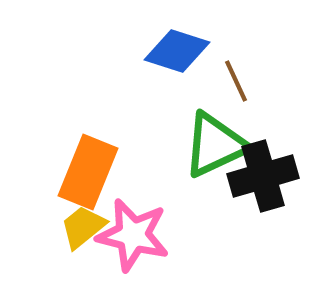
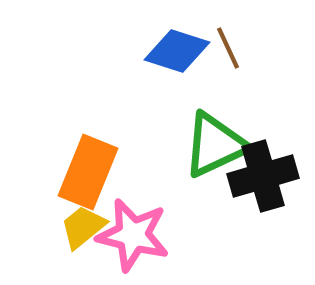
brown line: moved 8 px left, 33 px up
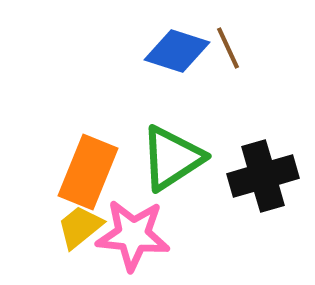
green triangle: moved 43 px left, 13 px down; rotated 8 degrees counterclockwise
yellow trapezoid: moved 3 px left
pink star: rotated 8 degrees counterclockwise
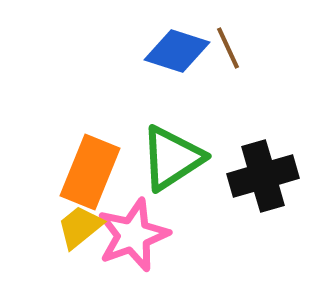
orange rectangle: moved 2 px right
pink star: rotated 26 degrees counterclockwise
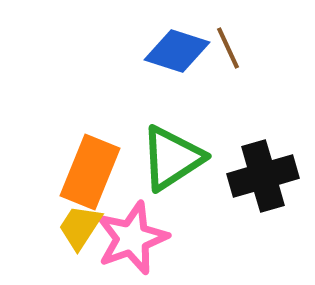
yellow trapezoid: rotated 18 degrees counterclockwise
pink star: moved 1 px left, 3 px down
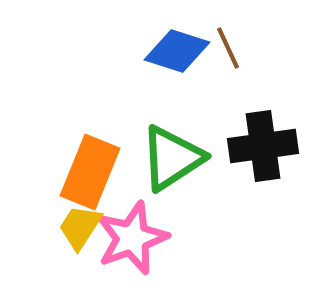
black cross: moved 30 px up; rotated 8 degrees clockwise
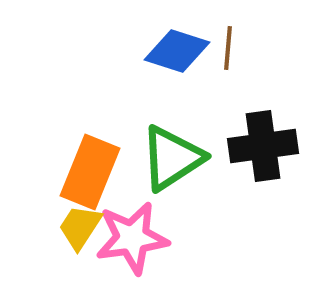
brown line: rotated 30 degrees clockwise
pink star: rotated 12 degrees clockwise
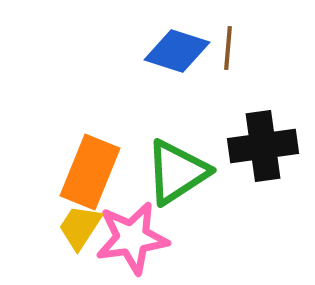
green triangle: moved 5 px right, 14 px down
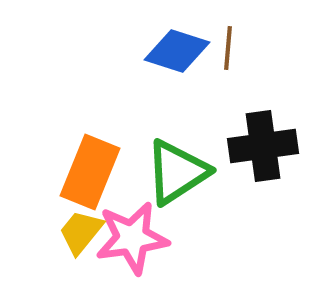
yellow trapezoid: moved 1 px right, 5 px down; rotated 6 degrees clockwise
